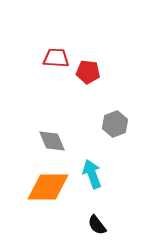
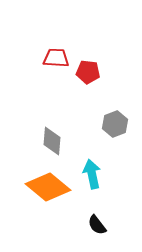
gray diamond: rotated 28 degrees clockwise
cyan arrow: rotated 8 degrees clockwise
orange diamond: rotated 39 degrees clockwise
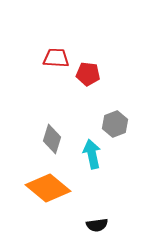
red pentagon: moved 2 px down
gray diamond: moved 2 px up; rotated 12 degrees clockwise
cyan arrow: moved 20 px up
orange diamond: moved 1 px down
black semicircle: rotated 60 degrees counterclockwise
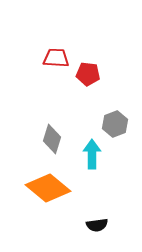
cyan arrow: rotated 12 degrees clockwise
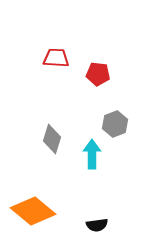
red pentagon: moved 10 px right
orange diamond: moved 15 px left, 23 px down
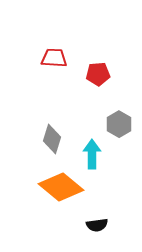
red trapezoid: moved 2 px left
red pentagon: rotated 10 degrees counterclockwise
gray hexagon: moved 4 px right; rotated 10 degrees counterclockwise
orange diamond: moved 28 px right, 24 px up
